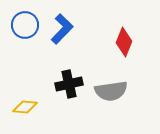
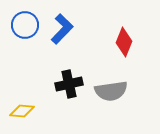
yellow diamond: moved 3 px left, 4 px down
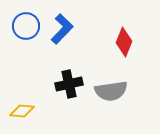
blue circle: moved 1 px right, 1 px down
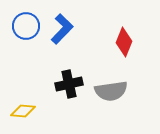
yellow diamond: moved 1 px right
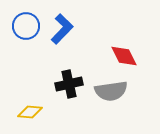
red diamond: moved 14 px down; rotated 48 degrees counterclockwise
yellow diamond: moved 7 px right, 1 px down
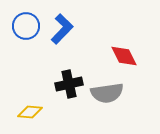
gray semicircle: moved 4 px left, 2 px down
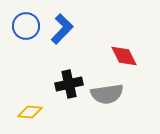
gray semicircle: moved 1 px down
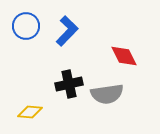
blue L-shape: moved 5 px right, 2 px down
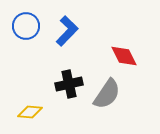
gray semicircle: rotated 48 degrees counterclockwise
